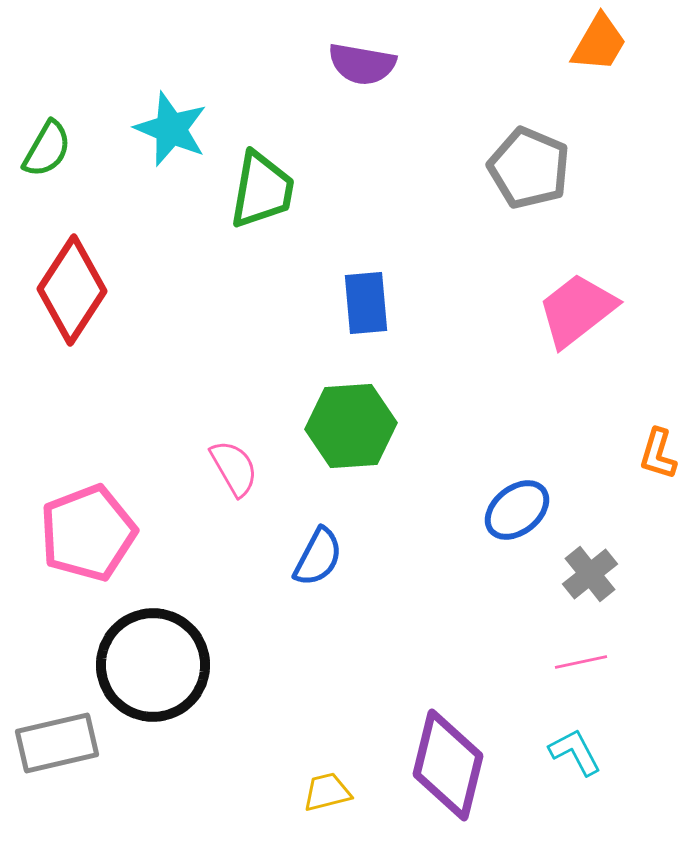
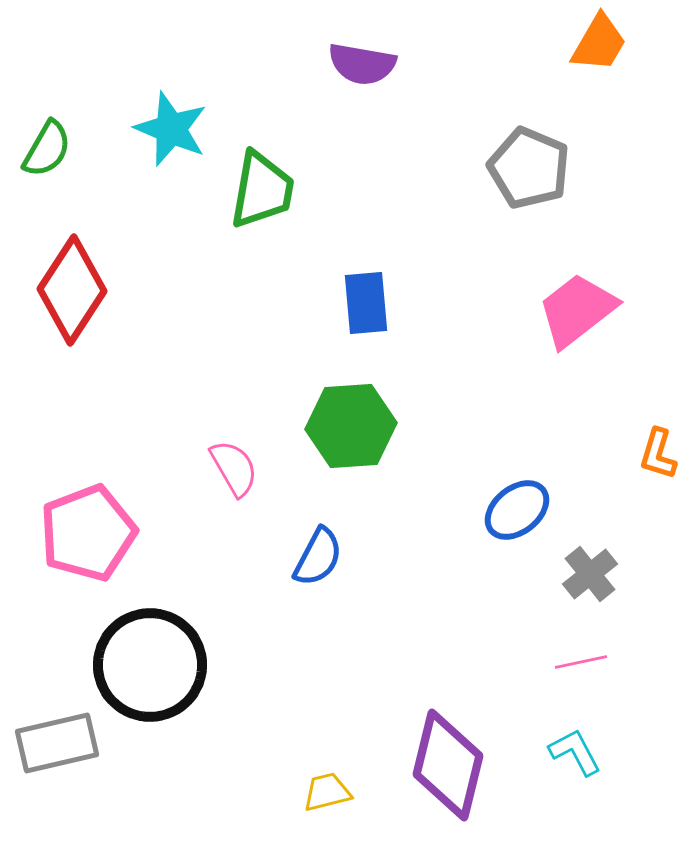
black circle: moved 3 px left
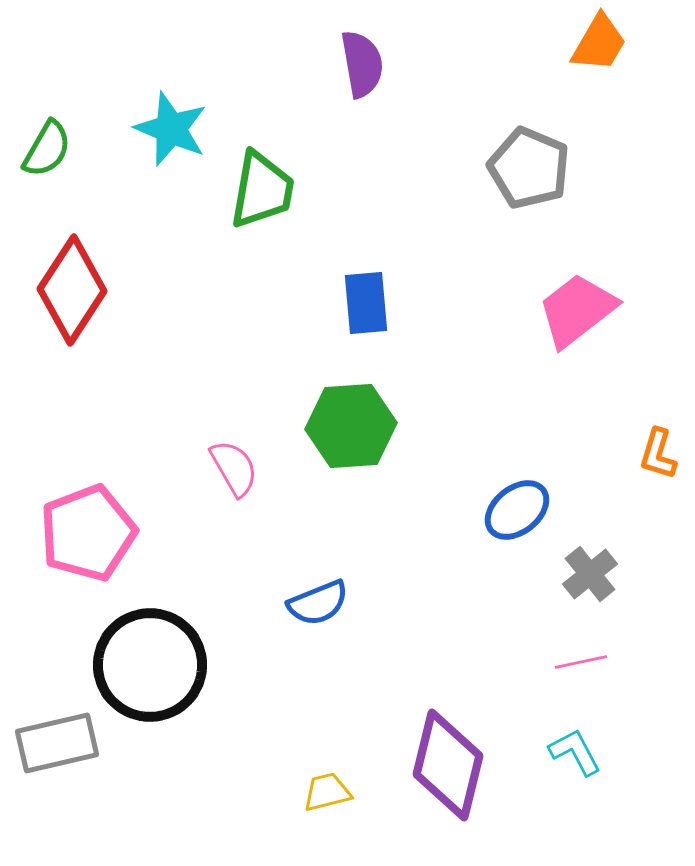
purple semicircle: rotated 110 degrees counterclockwise
blue semicircle: moved 46 px down; rotated 40 degrees clockwise
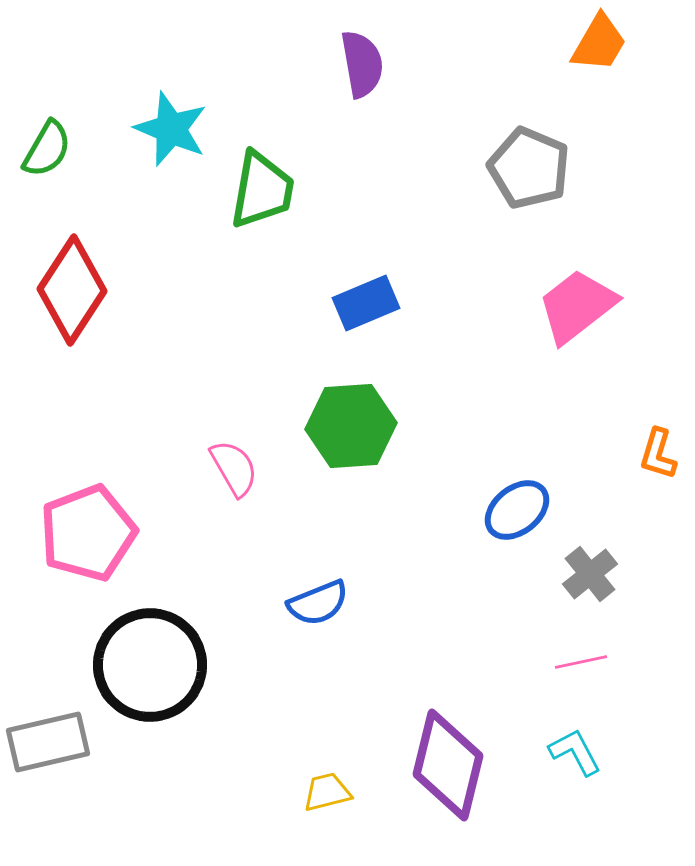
blue rectangle: rotated 72 degrees clockwise
pink trapezoid: moved 4 px up
gray rectangle: moved 9 px left, 1 px up
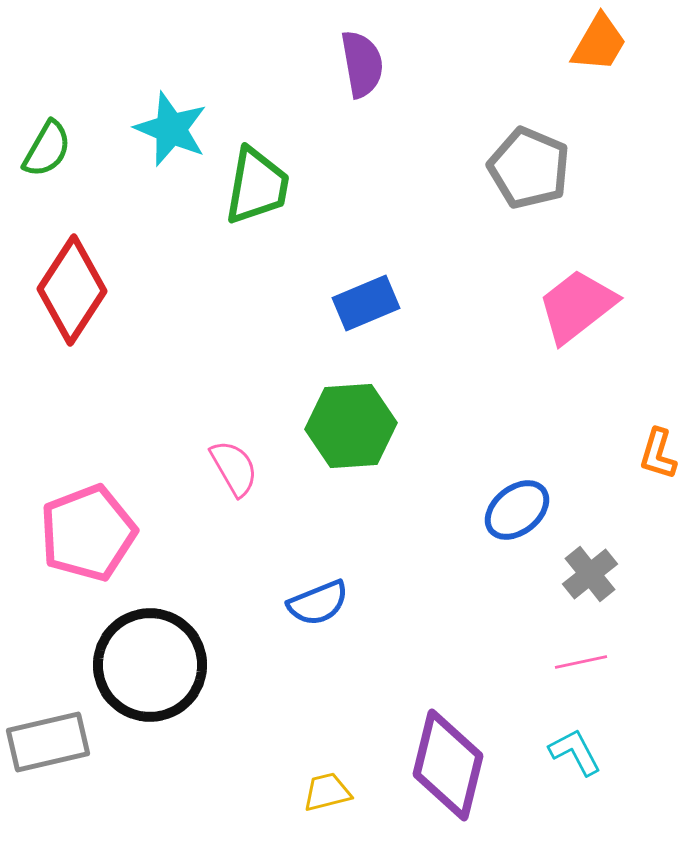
green trapezoid: moved 5 px left, 4 px up
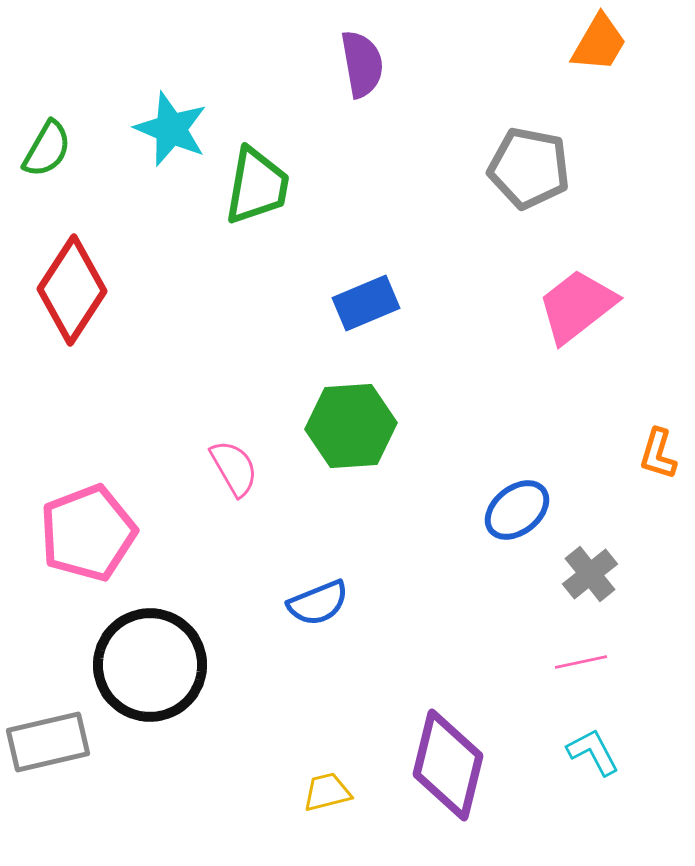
gray pentagon: rotated 12 degrees counterclockwise
cyan L-shape: moved 18 px right
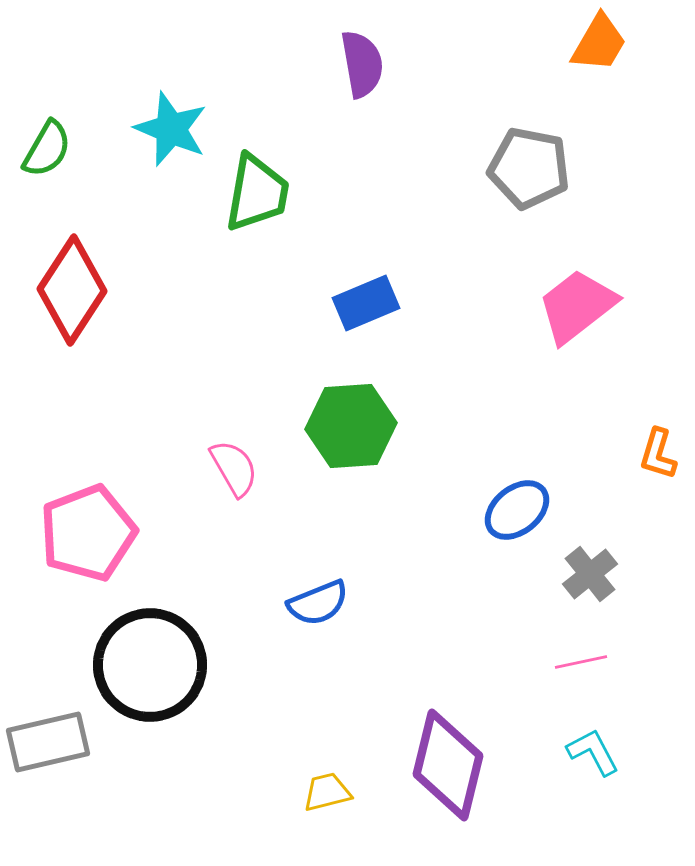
green trapezoid: moved 7 px down
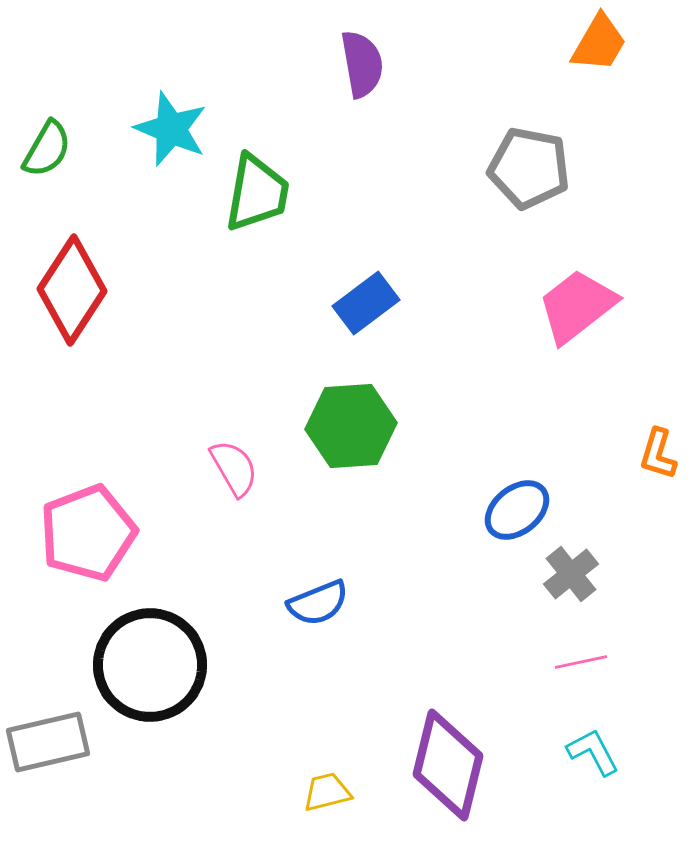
blue rectangle: rotated 14 degrees counterclockwise
gray cross: moved 19 px left
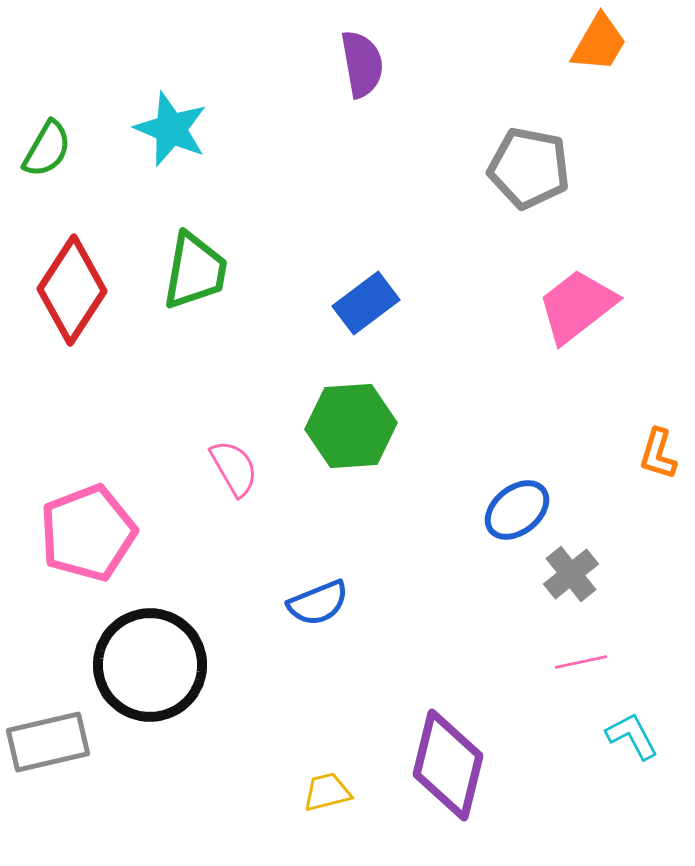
green trapezoid: moved 62 px left, 78 px down
cyan L-shape: moved 39 px right, 16 px up
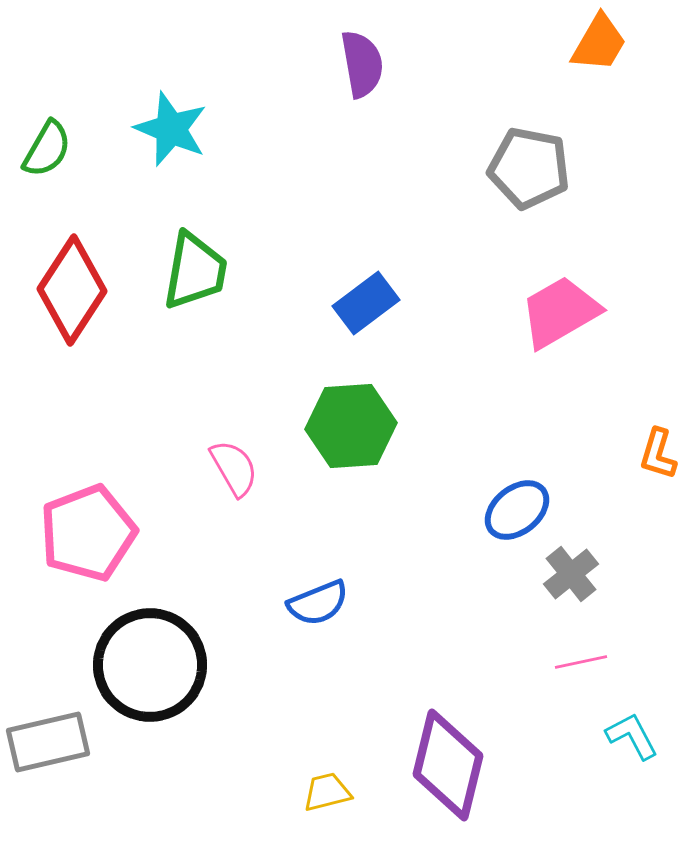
pink trapezoid: moved 17 px left, 6 px down; rotated 8 degrees clockwise
